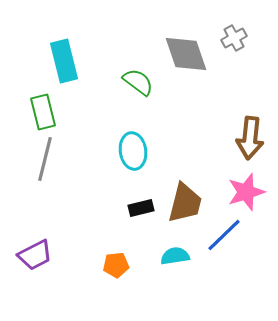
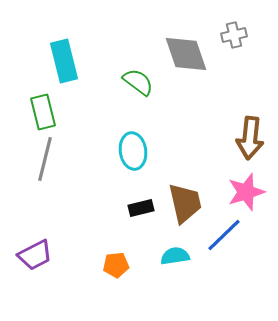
gray cross: moved 3 px up; rotated 15 degrees clockwise
brown trapezoid: rotated 27 degrees counterclockwise
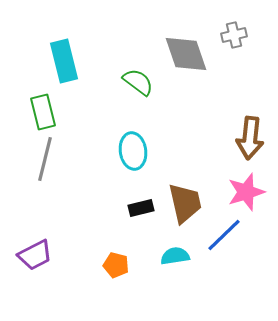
orange pentagon: rotated 20 degrees clockwise
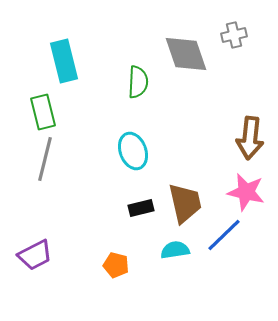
green semicircle: rotated 56 degrees clockwise
cyan ellipse: rotated 12 degrees counterclockwise
pink star: rotated 30 degrees clockwise
cyan semicircle: moved 6 px up
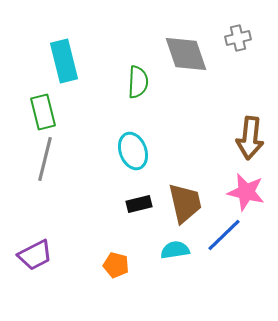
gray cross: moved 4 px right, 3 px down
black rectangle: moved 2 px left, 4 px up
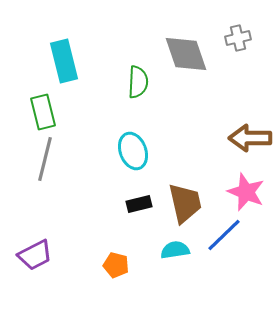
brown arrow: rotated 84 degrees clockwise
pink star: rotated 9 degrees clockwise
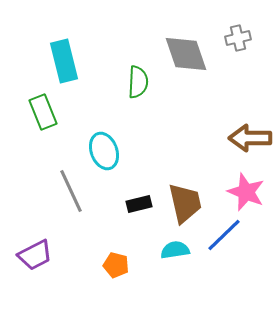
green rectangle: rotated 8 degrees counterclockwise
cyan ellipse: moved 29 px left
gray line: moved 26 px right, 32 px down; rotated 39 degrees counterclockwise
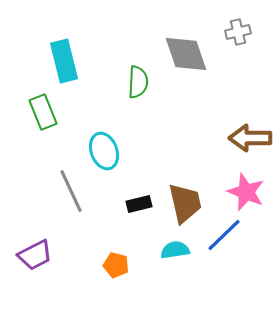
gray cross: moved 6 px up
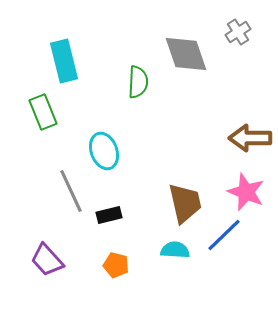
gray cross: rotated 20 degrees counterclockwise
black rectangle: moved 30 px left, 11 px down
cyan semicircle: rotated 12 degrees clockwise
purple trapezoid: moved 12 px right, 5 px down; rotated 75 degrees clockwise
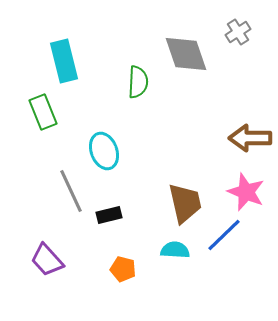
orange pentagon: moved 7 px right, 4 px down
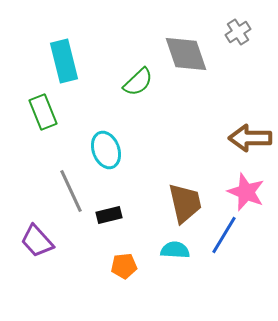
green semicircle: rotated 44 degrees clockwise
cyan ellipse: moved 2 px right, 1 px up
blue line: rotated 15 degrees counterclockwise
purple trapezoid: moved 10 px left, 19 px up
orange pentagon: moved 1 px right, 3 px up; rotated 20 degrees counterclockwise
